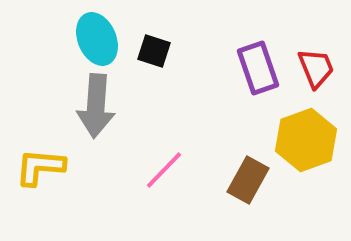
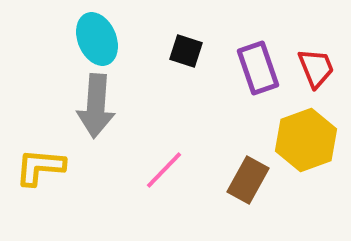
black square: moved 32 px right
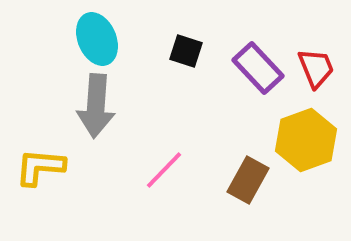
purple rectangle: rotated 24 degrees counterclockwise
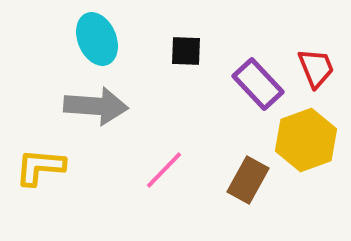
black square: rotated 16 degrees counterclockwise
purple rectangle: moved 16 px down
gray arrow: rotated 90 degrees counterclockwise
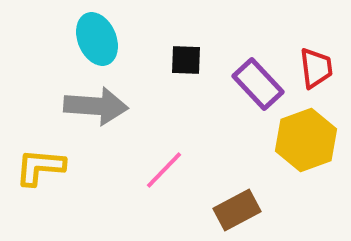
black square: moved 9 px down
red trapezoid: rotated 15 degrees clockwise
brown rectangle: moved 11 px left, 30 px down; rotated 33 degrees clockwise
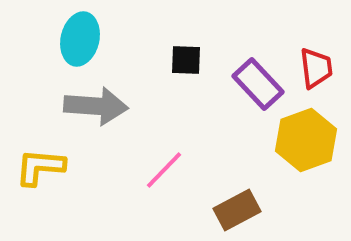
cyan ellipse: moved 17 px left; rotated 36 degrees clockwise
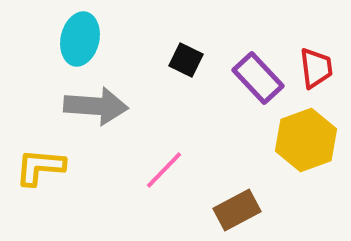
black square: rotated 24 degrees clockwise
purple rectangle: moved 6 px up
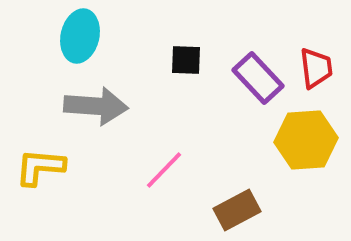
cyan ellipse: moved 3 px up
black square: rotated 24 degrees counterclockwise
yellow hexagon: rotated 16 degrees clockwise
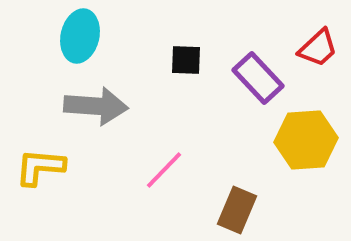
red trapezoid: moved 2 px right, 20 px up; rotated 54 degrees clockwise
brown rectangle: rotated 39 degrees counterclockwise
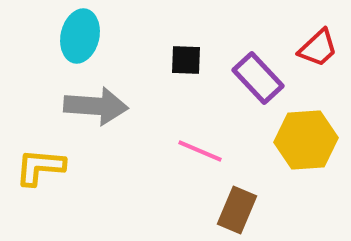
pink line: moved 36 px right, 19 px up; rotated 69 degrees clockwise
